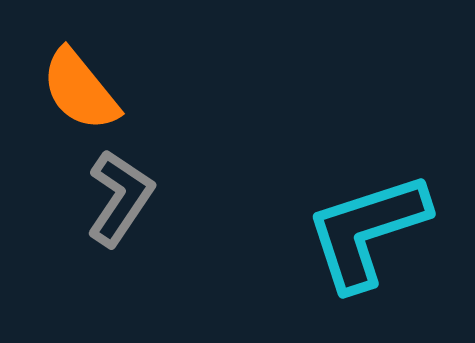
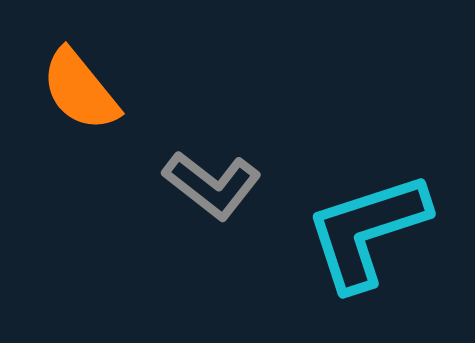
gray L-shape: moved 92 px right, 13 px up; rotated 94 degrees clockwise
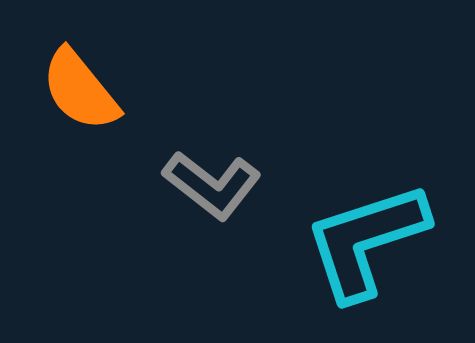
cyan L-shape: moved 1 px left, 10 px down
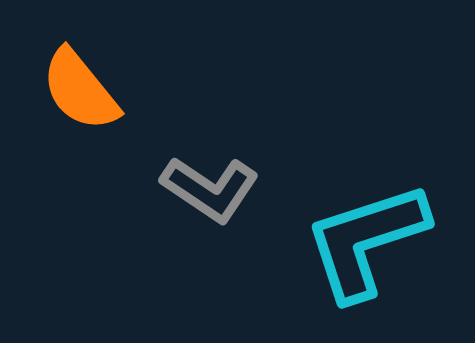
gray L-shape: moved 2 px left, 4 px down; rotated 4 degrees counterclockwise
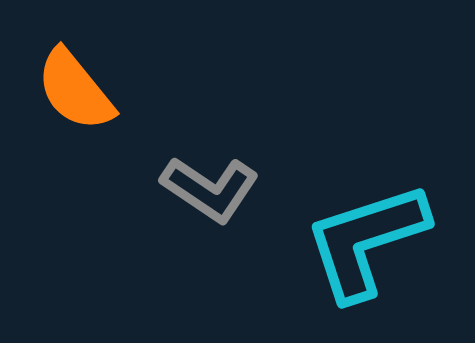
orange semicircle: moved 5 px left
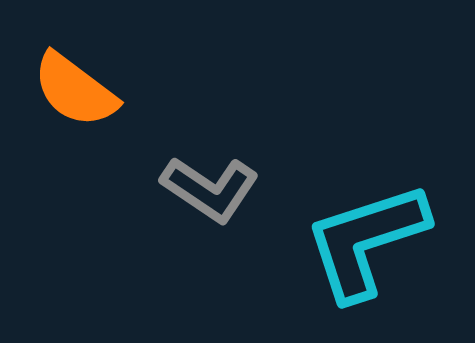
orange semicircle: rotated 14 degrees counterclockwise
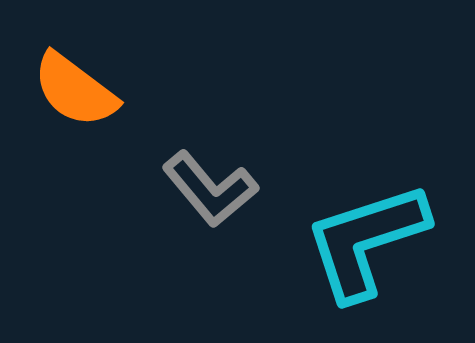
gray L-shape: rotated 16 degrees clockwise
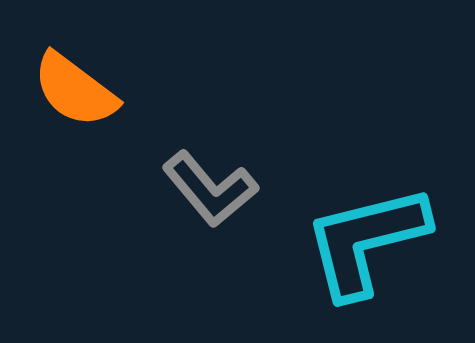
cyan L-shape: rotated 4 degrees clockwise
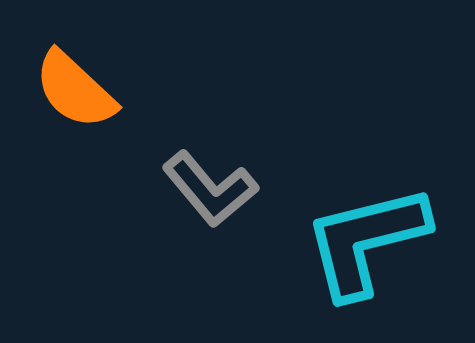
orange semicircle: rotated 6 degrees clockwise
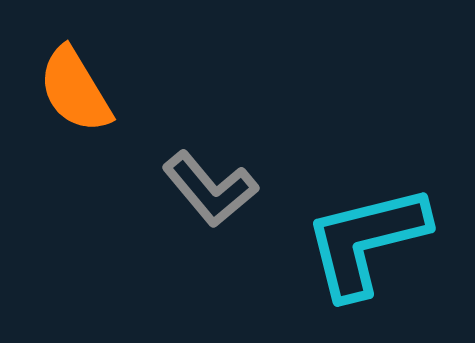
orange semicircle: rotated 16 degrees clockwise
